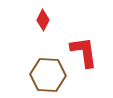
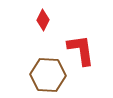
red L-shape: moved 3 px left, 2 px up
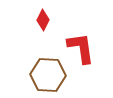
red L-shape: moved 2 px up
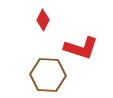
red L-shape: rotated 116 degrees clockwise
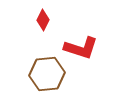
brown hexagon: moved 1 px left, 1 px up; rotated 8 degrees counterclockwise
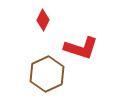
brown hexagon: rotated 20 degrees counterclockwise
